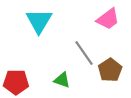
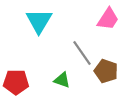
pink trapezoid: rotated 20 degrees counterclockwise
gray line: moved 2 px left
brown pentagon: moved 4 px left, 1 px down; rotated 20 degrees counterclockwise
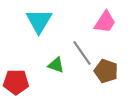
pink trapezoid: moved 3 px left, 3 px down
green triangle: moved 6 px left, 15 px up
